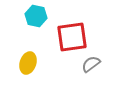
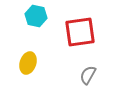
red square: moved 8 px right, 5 px up
gray semicircle: moved 3 px left, 11 px down; rotated 24 degrees counterclockwise
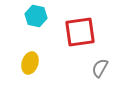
yellow ellipse: moved 2 px right
gray semicircle: moved 12 px right, 7 px up
